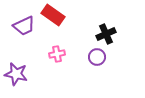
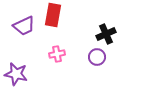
red rectangle: rotated 65 degrees clockwise
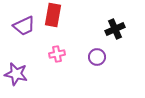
black cross: moved 9 px right, 5 px up
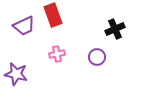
red rectangle: rotated 30 degrees counterclockwise
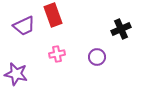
black cross: moved 6 px right
